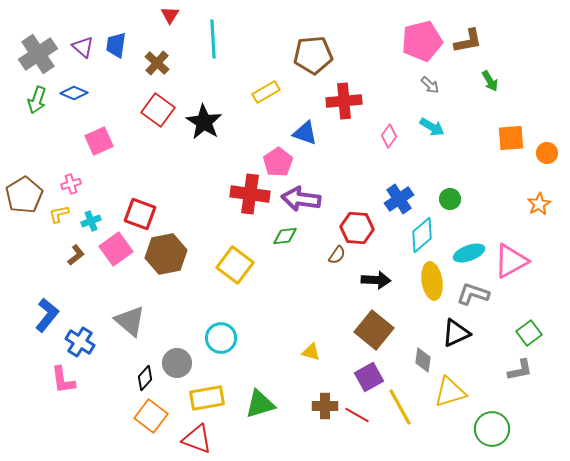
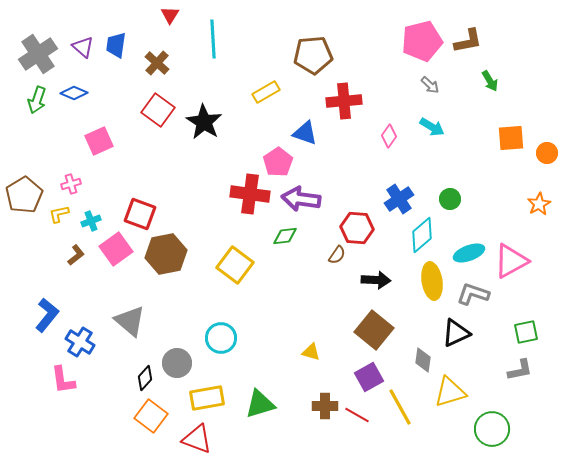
green square at (529, 333): moved 3 px left, 1 px up; rotated 25 degrees clockwise
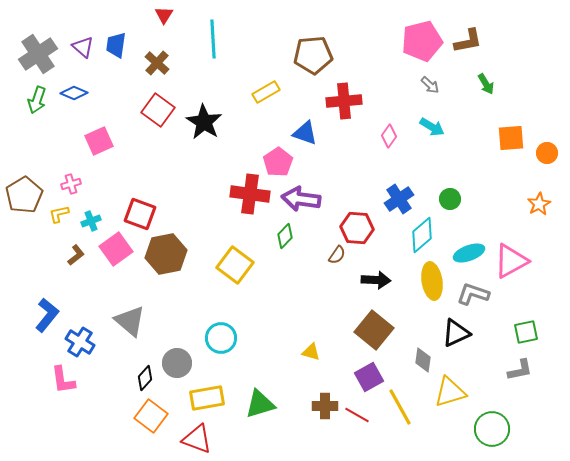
red triangle at (170, 15): moved 6 px left
green arrow at (490, 81): moved 4 px left, 3 px down
green diamond at (285, 236): rotated 40 degrees counterclockwise
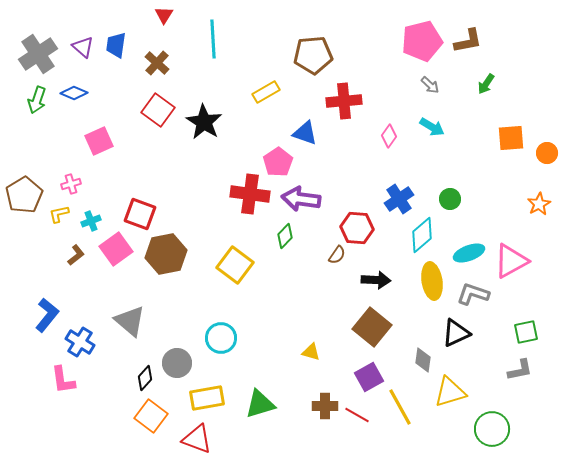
green arrow at (486, 84): rotated 65 degrees clockwise
brown square at (374, 330): moved 2 px left, 3 px up
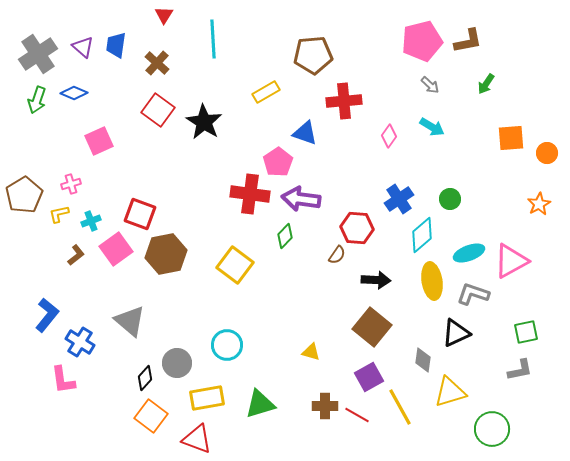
cyan circle at (221, 338): moved 6 px right, 7 px down
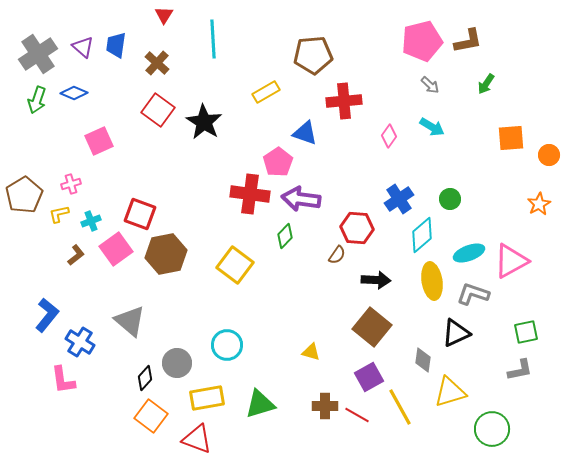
orange circle at (547, 153): moved 2 px right, 2 px down
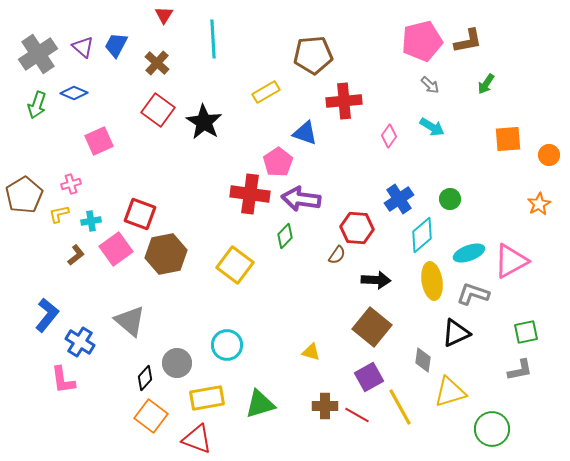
blue trapezoid at (116, 45): rotated 20 degrees clockwise
green arrow at (37, 100): moved 5 px down
orange square at (511, 138): moved 3 px left, 1 px down
cyan cross at (91, 221): rotated 12 degrees clockwise
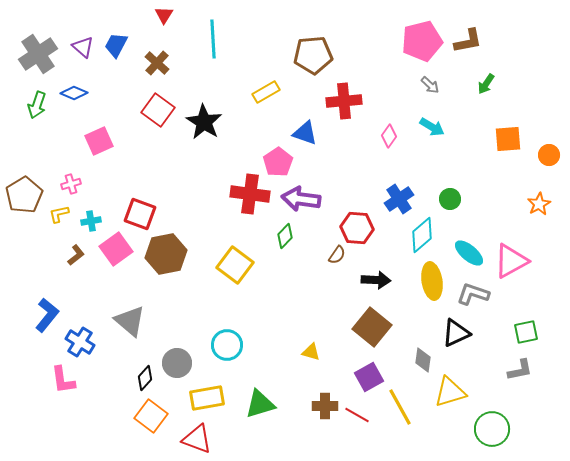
cyan ellipse at (469, 253): rotated 60 degrees clockwise
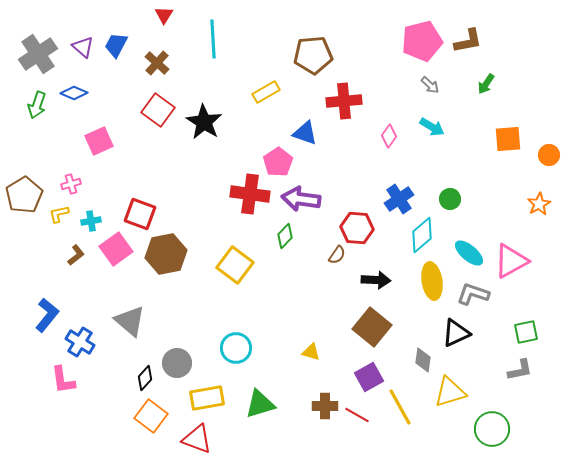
cyan circle at (227, 345): moved 9 px right, 3 px down
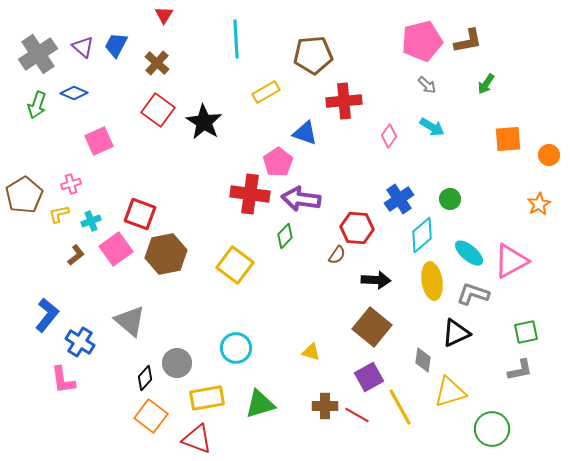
cyan line at (213, 39): moved 23 px right
gray arrow at (430, 85): moved 3 px left
cyan cross at (91, 221): rotated 12 degrees counterclockwise
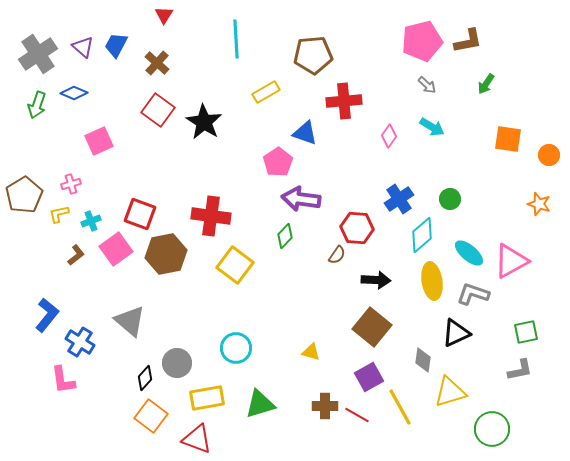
orange square at (508, 139): rotated 12 degrees clockwise
red cross at (250, 194): moved 39 px left, 22 px down
orange star at (539, 204): rotated 25 degrees counterclockwise
